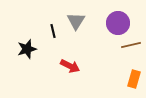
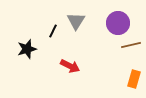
black line: rotated 40 degrees clockwise
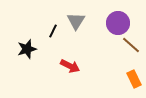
brown line: rotated 54 degrees clockwise
orange rectangle: rotated 42 degrees counterclockwise
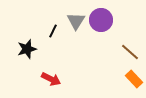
purple circle: moved 17 px left, 3 px up
brown line: moved 1 px left, 7 px down
red arrow: moved 19 px left, 13 px down
orange rectangle: rotated 18 degrees counterclockwise
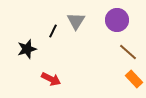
purple circle: moved 16 px right
brown line: moved 2 px left
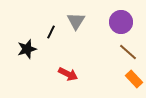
purple circle: moved 4 px right, 2 px down
black line: moved 2 px left, 1 px down
red arrow: moved 17 px right, 5 px up
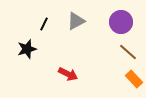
gray triangle: rotated 30 degrees clockwise
black line: moved 7 px left, 8 px up
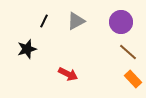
black line: moved 3 px up
orange rectangle: moved 1 px left
